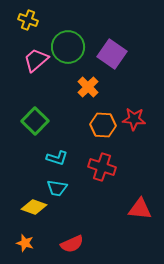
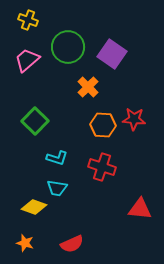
pink trapezoid: moved 9 px left
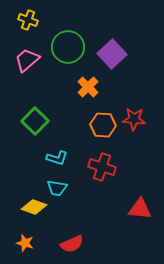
purple square: rotated 12 degrees clockwise
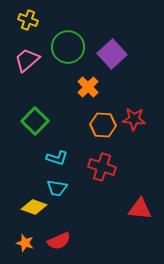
red semicircle: moved 13 px left, 3 px up
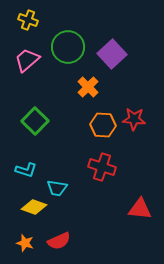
cyan L-shape: moved 31 px left, 12 px down
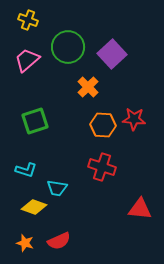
green square: rotated 28 degrees clockwise
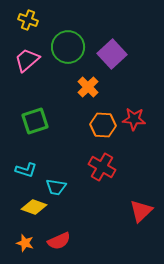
red cross: rotated 12 degrees clockwise
cyan trapezoid: moved 1 px left, 1 px up
red triangle: moved 1 px right, 2 px down; rotated 50 degrees counterclockwise
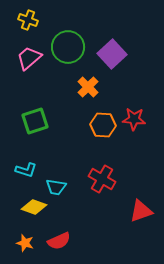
pink trapezoid: moved 2 px right, 2 px up
red cross: moved 12 px down
red triangle: rotated 25 degrees clockwise
